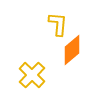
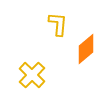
orange diamond: moved 14 px right, 1 px up
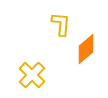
yellow L-shape: moved 3 px right
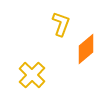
yellow L-shape: rotated 15 degrees clockwise
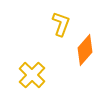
orange diamond: moved 1 px left, 1 px down; rotated 8 degrees counterclockwise
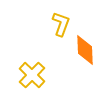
orange diamond: rotated 44 degrees counterclockwise
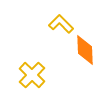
yellow L-shape: rotated 65 degrees counterclockwise
